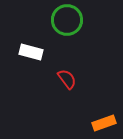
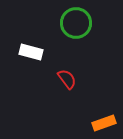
green circle: moved 9 px right, 3 px down
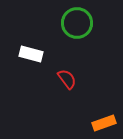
green circle: moved 1 px right
white rectangle: moved 2 px down
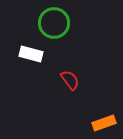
green circle: moved 23 px left
red semicircle: moved 3 px right, 1 px down
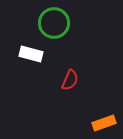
red semicircle: rotated 60 degrees clockwise
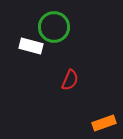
green circle: moved 4 px down
white rectangle: moved 8 px up
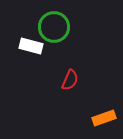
orange rectangle: moved 5 px up
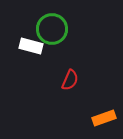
green circle: moved 2 px left, 2 px down
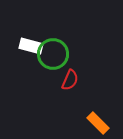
green circle: moved 1 px right, 25 px down
orange rectangle: moved 6 px left, 5 px down; rotated 65 degrees clockwise
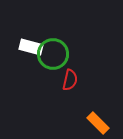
white rectangle: moved 1 px down
red semicircle: rotated 10 degrees counterclockwise
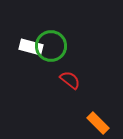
green circle: moved 2 px left, 8 px up
red semicircle: rotated 65 degrees counterclockwise
